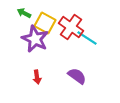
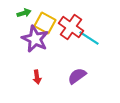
green arrow: rotated 136 degrees clockwise
cyan line: moved 2 px right
purple semicircle: rotated 72 degrees counterclockwise
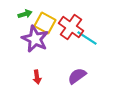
green arrow: moved 1 px right, 1 px down
cyan line: moved 2 px left
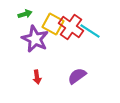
yellow square: moved 8 px right, 1 px down
cyan line: moved 3 px right, 7 px up
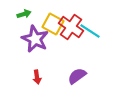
green arrow: moved 1 px left
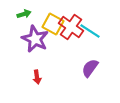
purple semicircle: moved 13 px right, 8 px up; rotated 18 degrees counterclockwise
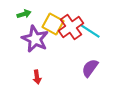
red cross: rotated 20 degrees clockwise
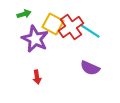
purple semicircle: rotated 102 degrees counterclockwise
